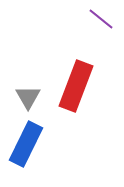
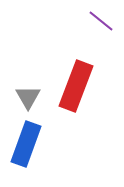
purple line: moved 2 px down
blue rectangle: rotated 6 degrees counterclockwise
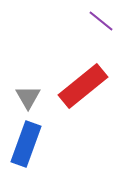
red rectangle: moved 7 px right; rotated 30 degrees clockwise
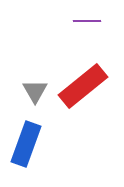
purple line: moved 14 px left; rotated 40 degrees counterclockwise
gray triangle: moved 7 px right, 6 px up
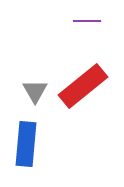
blue rectangle: rotated 15 degrees counterclockwise
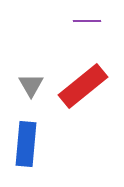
gray triangle: moved 4 px left, 6 px up
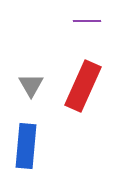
red rectangle: rotated 27 degrees counterclockwise
blue rectangle: moved 2 px down
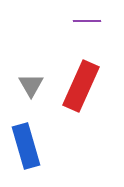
red rectangle: moved 2 px left
blue rectangle: rotated 21 degrees counterclockwise
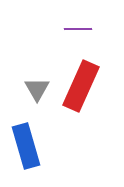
purple line: moved 9 px left, 8 px down
gray triangle: moved 6 px right, 4 px down
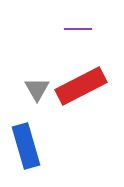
red rectangle: rotated 39 degrees clockwise
